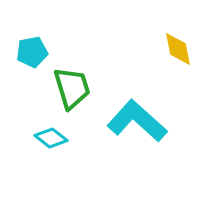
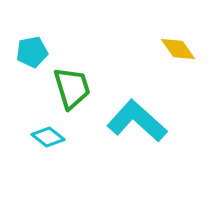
yellow diamond: rotated 24 degrees counterclockwise
cyan diamond: moved 3 px left, 1 px up
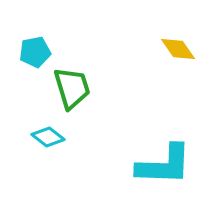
cyan pentagon: moved 3 px right
cyan L-shape: moved 27 px right, 44 px down; rotated 140 degrees clockwise
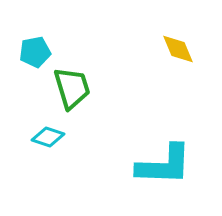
yellow diamond: rotated 12 degrees clockwise
cyan diamond: rotated 20 degrees counterclockwise
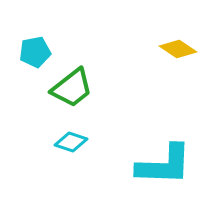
yellow diamond: rotated 33 degrees counterclockwise
green trapezoid: rotated 69 degrees clockwise
cyan diamond: moved 23 px right, 5 px down
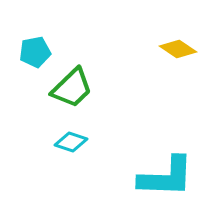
green trapezoid: rotated 6 degrees counterclockwise
cyan L-shape: moved 2 px right, 12 px down
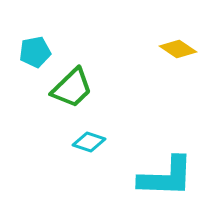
cyan diamond: moved 18 px right
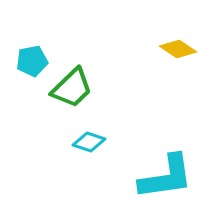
cyan pentagon: moved 3 px left, 9 px down
cyan L-shape: rotated 10 degrees counterclockwise
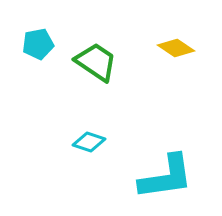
yellow diamond: moved 2 px left, 1 px up
cyan pentagon: moved 6 px right, 17 px up
green trapezoid: moved 24 px right, 26 px up; rotated 102 degrees counterclockwise
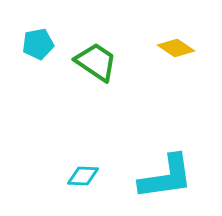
cyan diamond: moved 6 px left, 34 px down; rotated 16 degrees counterclockwise
